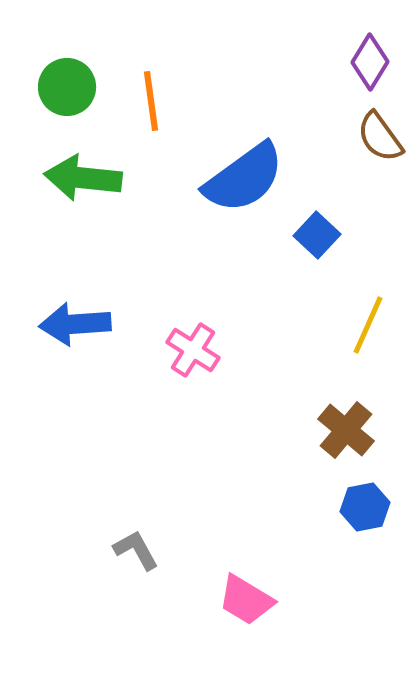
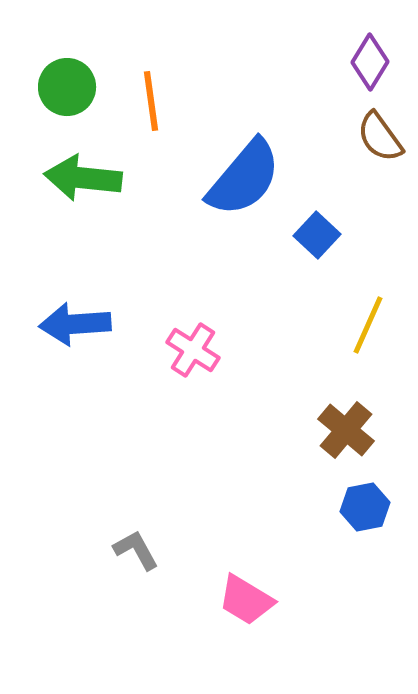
blue semicircle: rotated 14 degrees counterclockwise
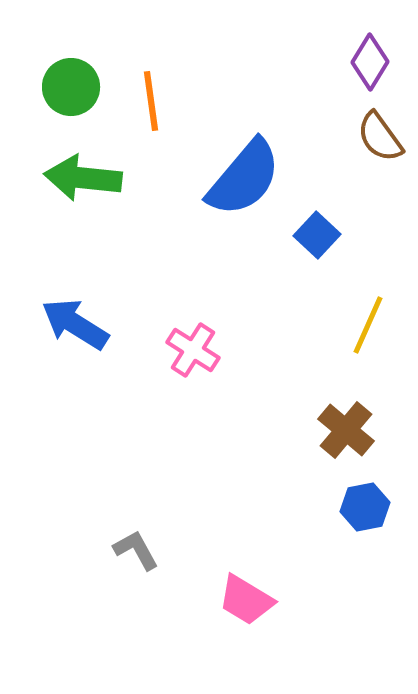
green circle: moved 4 px right
blue arrow: rotated 36 degrees clockwise
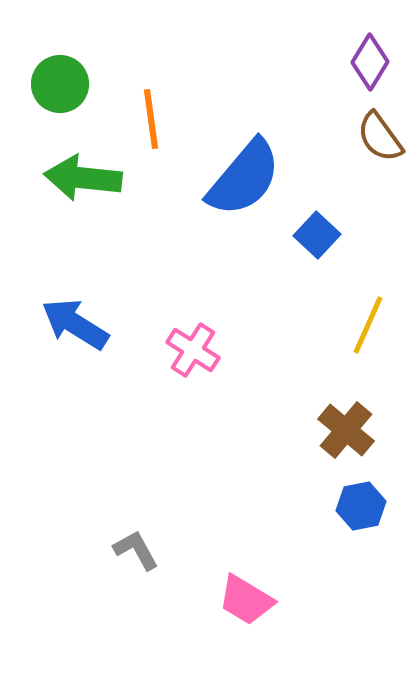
green circle: moved 11 px left, 3 px up
orange line: moved 18 px down
blue hexagon: moved 4 px left, 1 px up
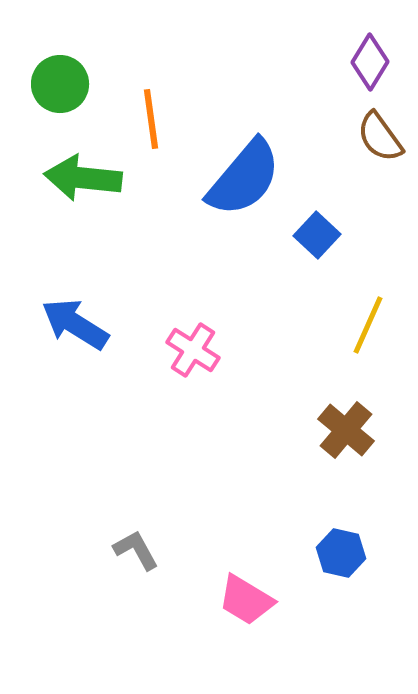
blue hexagon: moved 20 px left, 47 px down; rotated 24 degrees clockwise
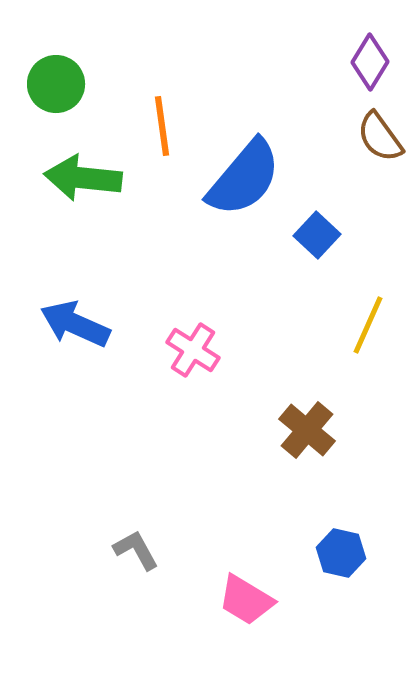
green circle: moved 4 px left
orange line: moved 11 px right, 7 px down
blue arrow: rotated 8 degrees counterclockwise
brown cross: moved 39 px left
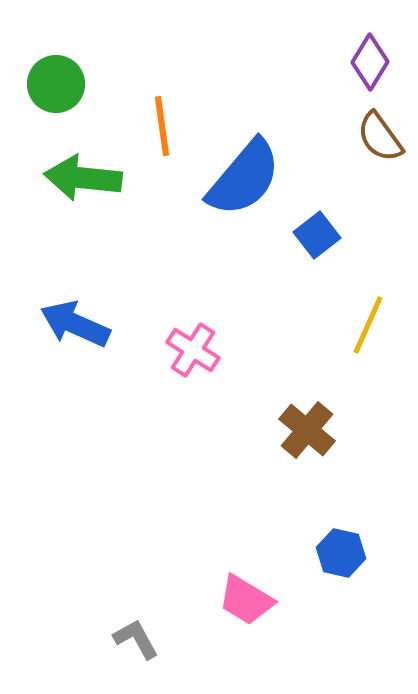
blue square: rotated 9 degrees clockwise
gray L-shape: moved 89 px down
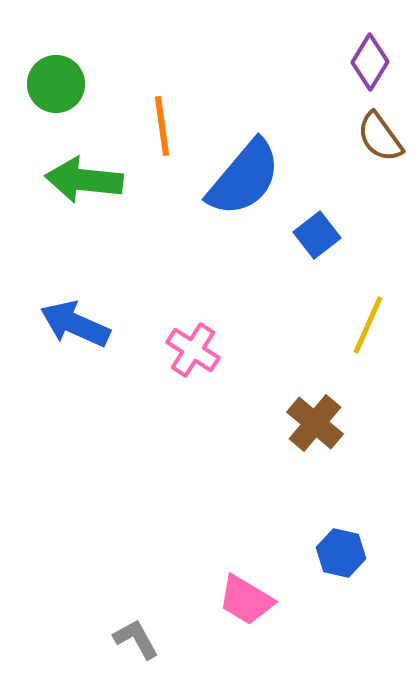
green arrow: moved 1 px right, 2 px down
brown cross: moved 8 px right, 7 px up
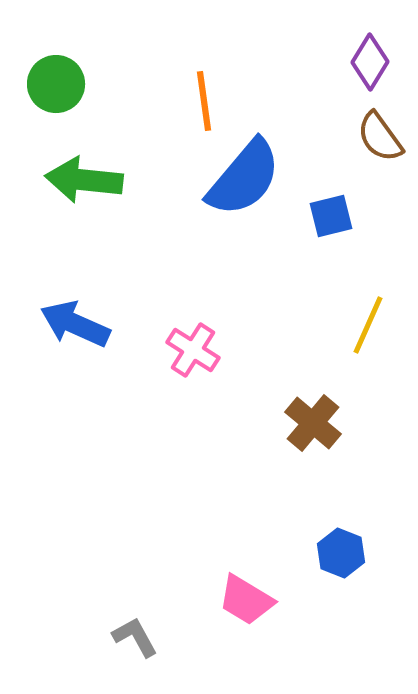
orange line: moved 42 px right, 25 px up
blue square: moved 14 px right, 19 px up; rotated 24 degrees clockwise
brown cross: moved 2 px left
blue hexagon: rotated 9 degrees clockwise
gray L-shape: moved 1 px left, 2 px up
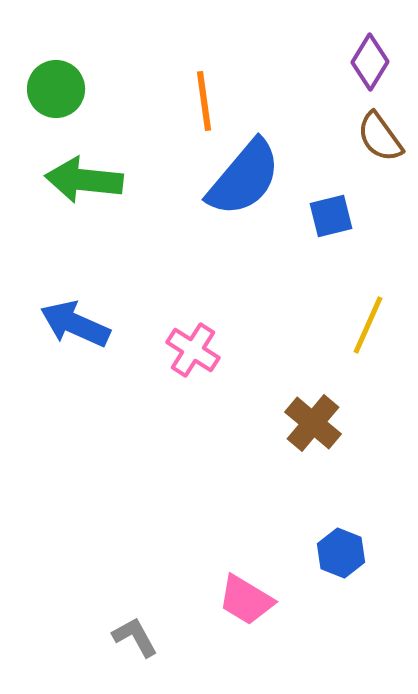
green circle: moved 5 px down
